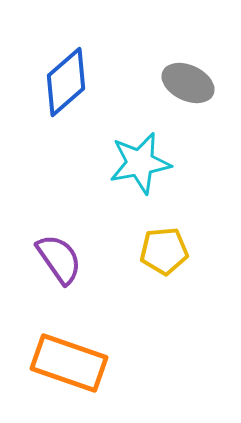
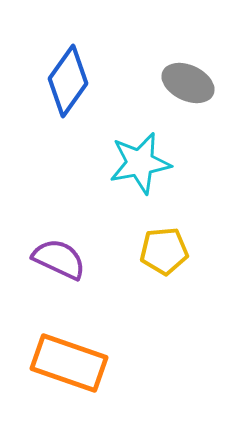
blue diamond: moved 2 px right, 1 px up; rotated 14 degrees counterclockwise
purple semicircle: rotated 30 degrees counterclockwise
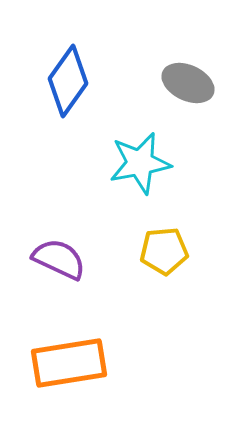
orange rectangle: rotated 28 degrees counterclockwise
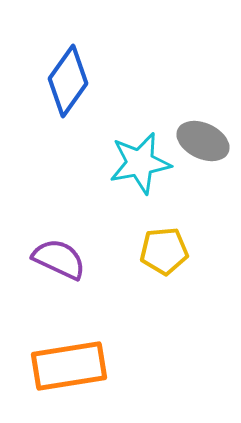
gray ellipse: moved 15 px right, 58 px down
orange rectangle: moved 3 px down
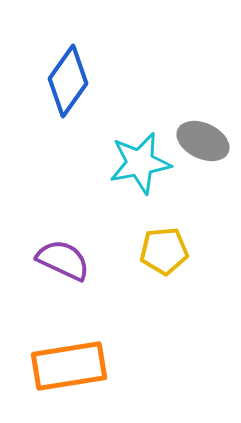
purple semicircle: moved 4 px right, 1 px down
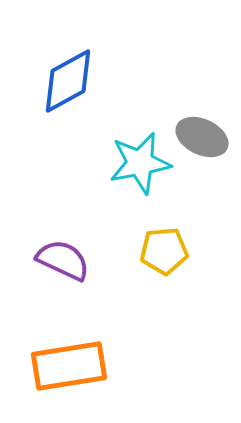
blue diamond: rotated 26 degrees clockwise
gray ellipse: moved 1 px left, 4 px up
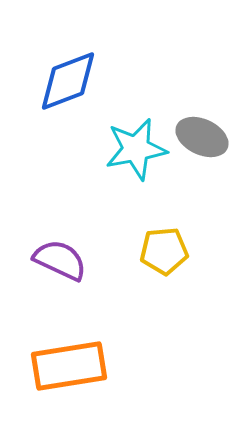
blue diamond: rotated 8 degrees clockwise
cyan star: moved 4 px left, 14 px up
purple semicircle: moved 3 px left
